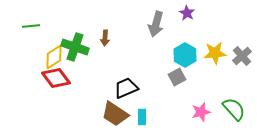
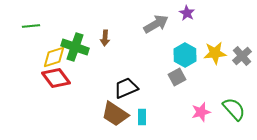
gray arrow: rotated 135 degrees counterclockwise
yellow diamond: rotated 15 degrees clockwise
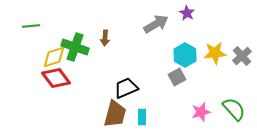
brown trapezoid: rotated 108 degrees counterclockwise
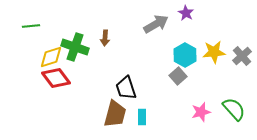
purple star: moved 1 px left
yellow star: moved 1 px left, 1 px up
yellow diamond: moved 3 px left
gray square: moved 1 px right, 1 px up; rotated 12 degrees counterclockwise
black trapezoid: rotated 85 degrees counterclockwise
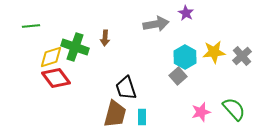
gray arrow: rotated 20 degrees clockwise
cyan hexagon: moved 2 px down
